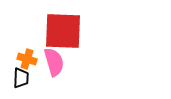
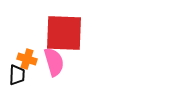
red square: moved 1 px right, 2 px down
black trapezoid: moved 4 px left, 3 px up
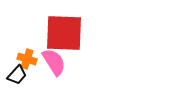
pink semicircle: rotated 16 degrees counterclockwise
black trapezoid: rotated 40 degrees clockwise
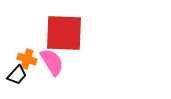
pink semicircle: moved 2 px left
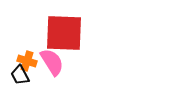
orange cross: moved 2 px down
black trapezoid: moved 3 px right; rotated 110 degrees clockwise
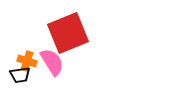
red square: moved 4 px right; rotated 24 degrees counterclockwise
black trapezoid: rotated 70 degrees counterclockwise
